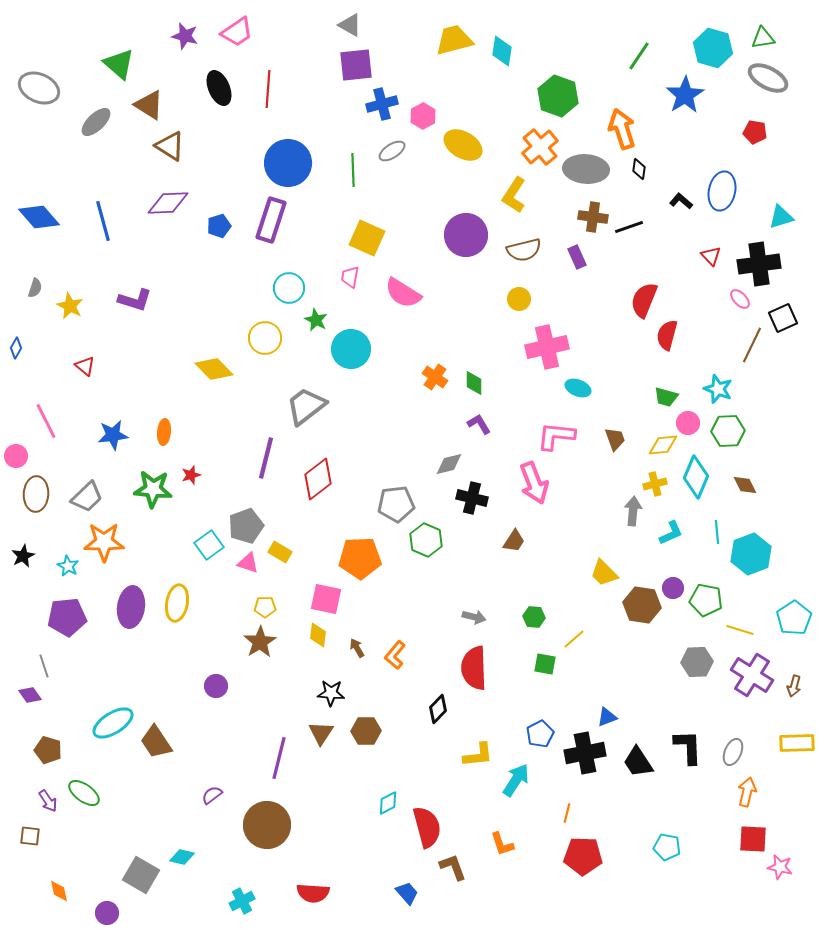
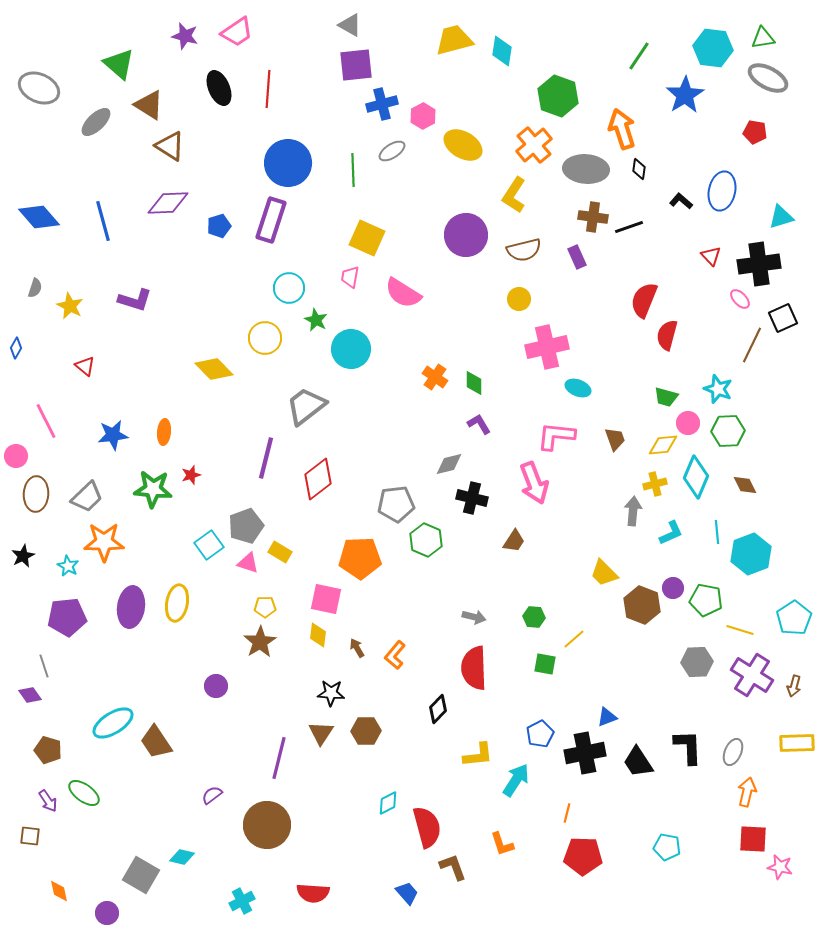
cyan hexagon at (713, 48): rotated 9 degrees counterclockwise
orange cross at (540, 147): moved 6 px left, 2 px up
brown hexagon at (642, 605): rotated 12 degrees clockwise
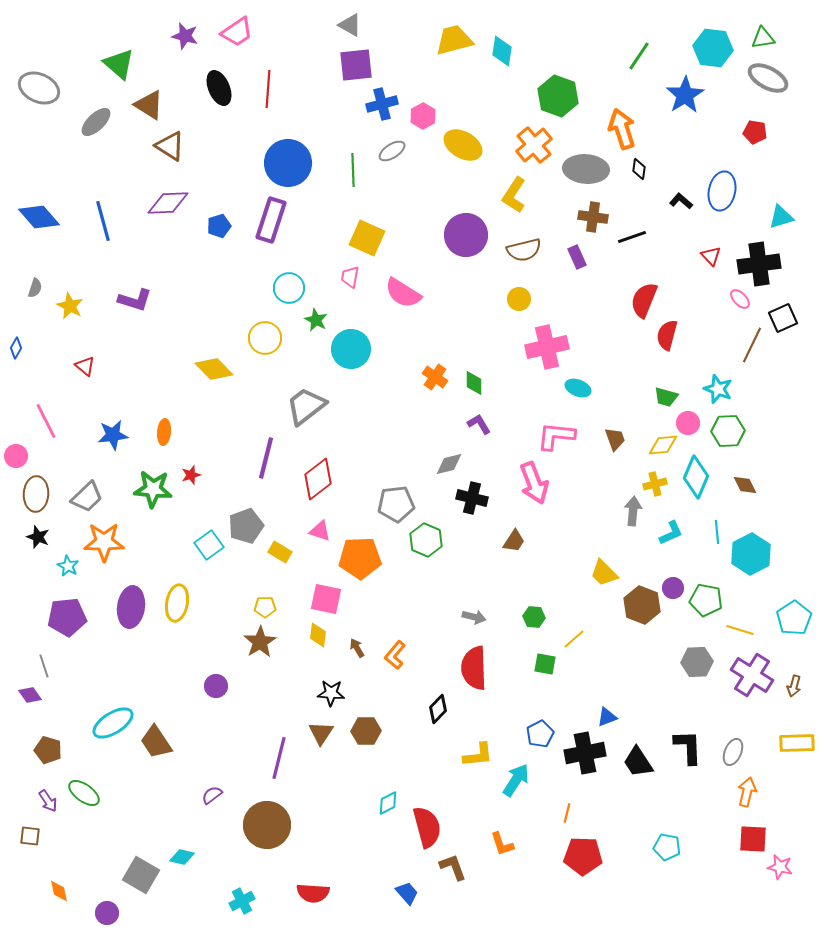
black line at (629, 227): moved 3 px right, 10 px down
cyan hexagon at (751, 554): rotated 6 degrees counterclockwise
black star at (23, 556): moved 15 px right, 19 px up; rotated 25 degrees counterclockwise
pink triangle at (248, 563): moved 72 px right, 32 px up
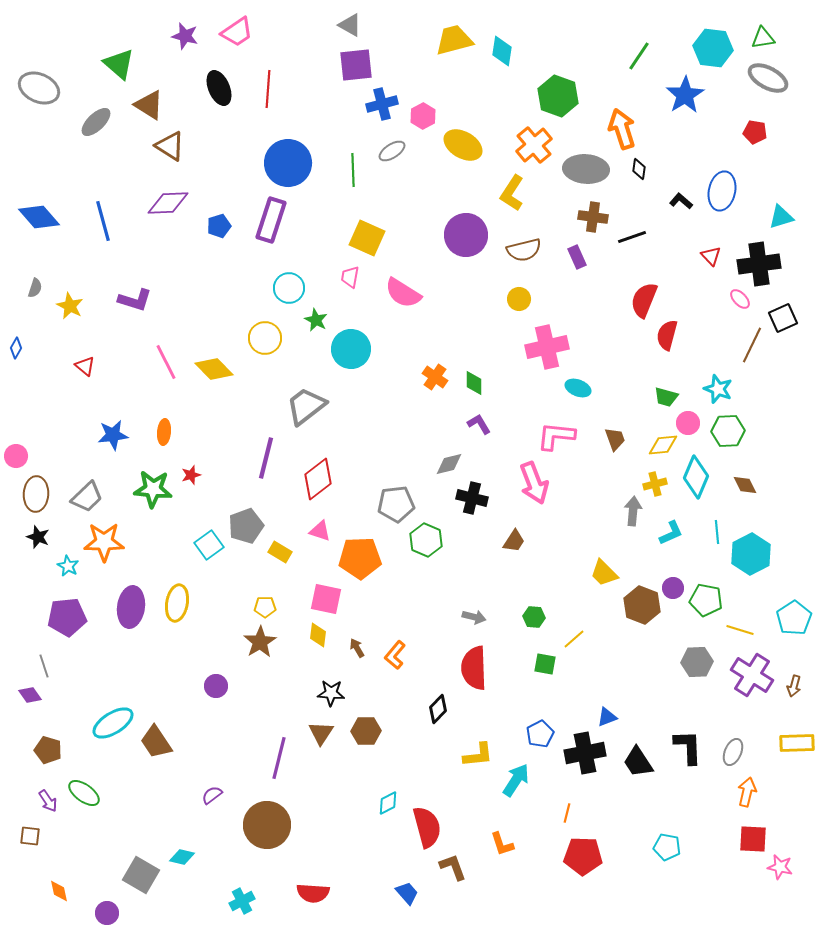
yellow L-shape at (514, 195): moved 2 px left, 2 px up
pink line at (46, 421): moved 120 px right, 59 px up
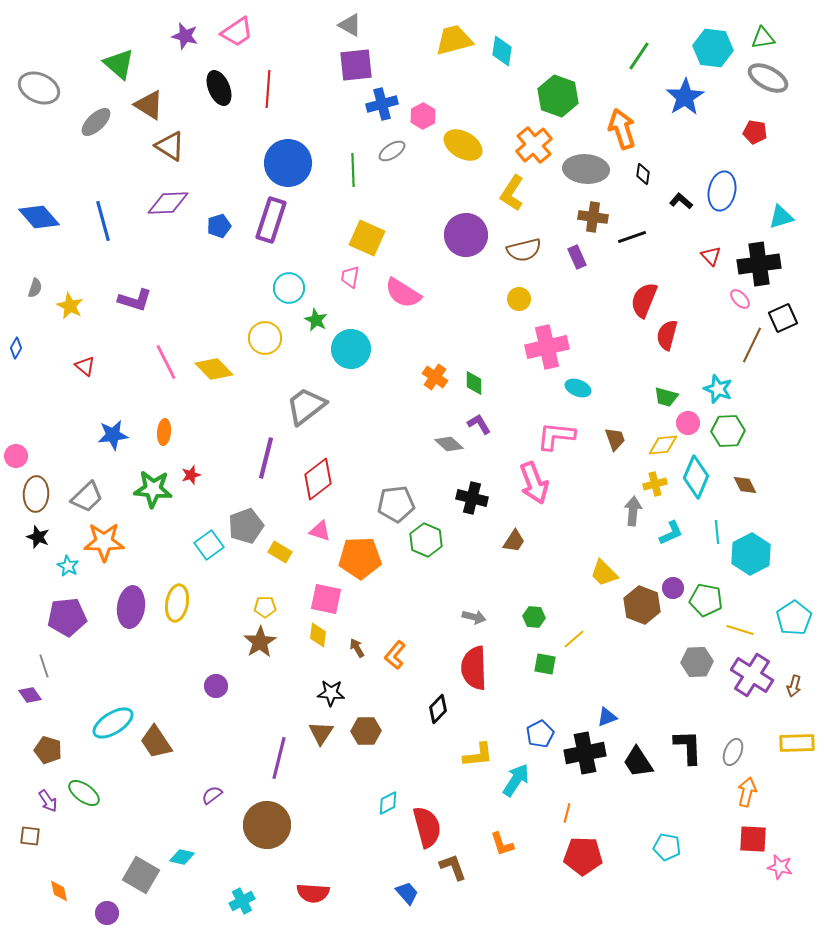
blue star at (685, 95): moved 2 px down
black diamond at (639, 169): moved 4 px right, 5 px down
gray diamond at (449, 464): moved 20 px up; rotated 56 degrees clockwise
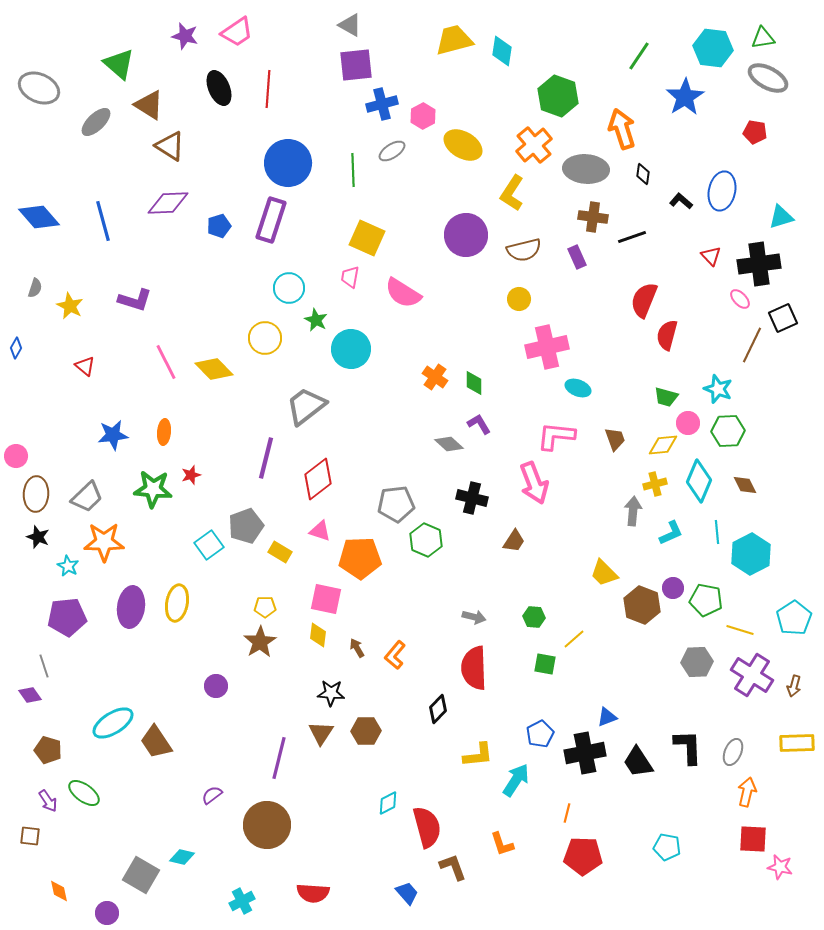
cyan diamond at (696, 477): moved 3 px right, 4 px down
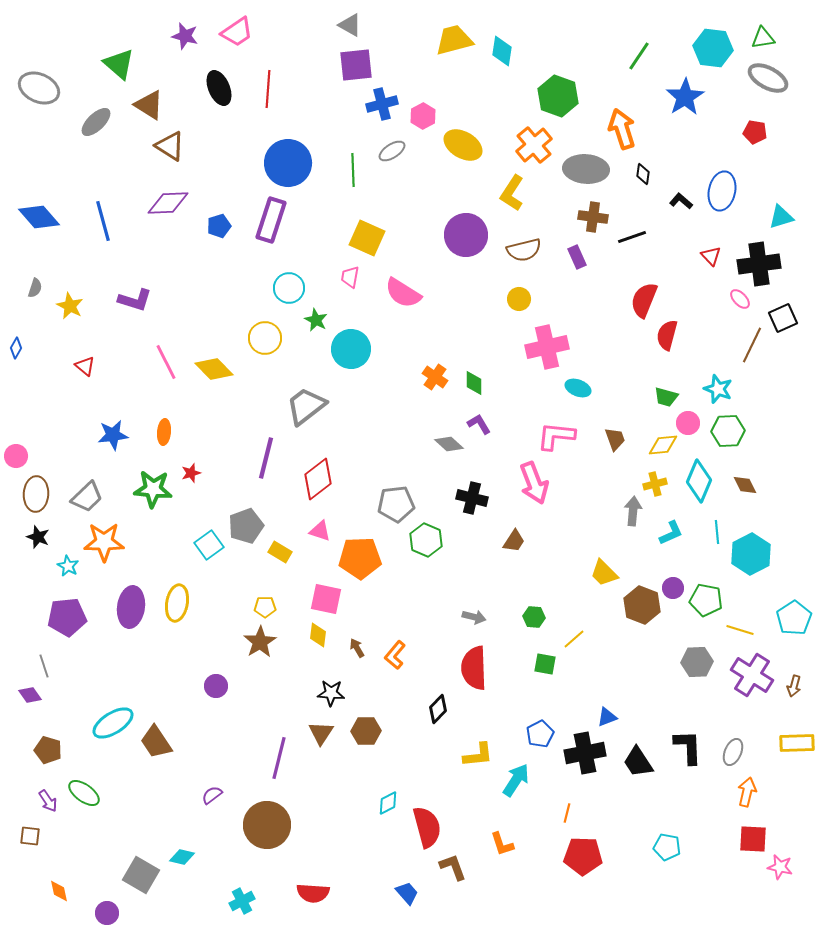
red star at (191, 475): moved 2 px up
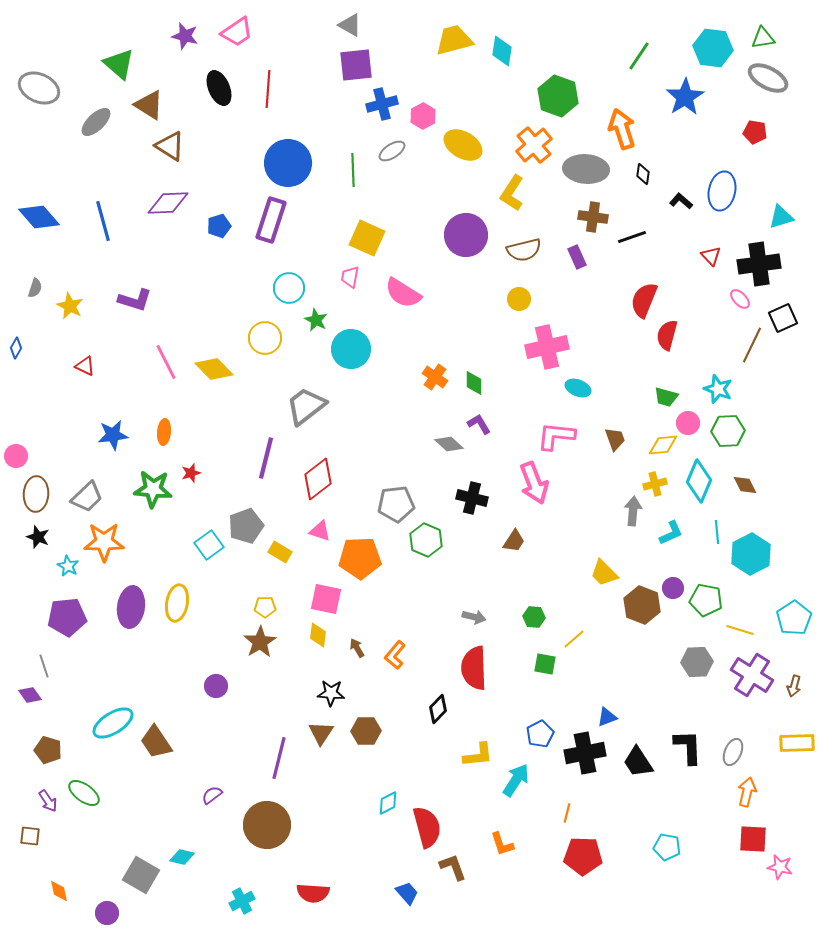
red triangle at (85, 366): rotated 15 degrees counterclockwise
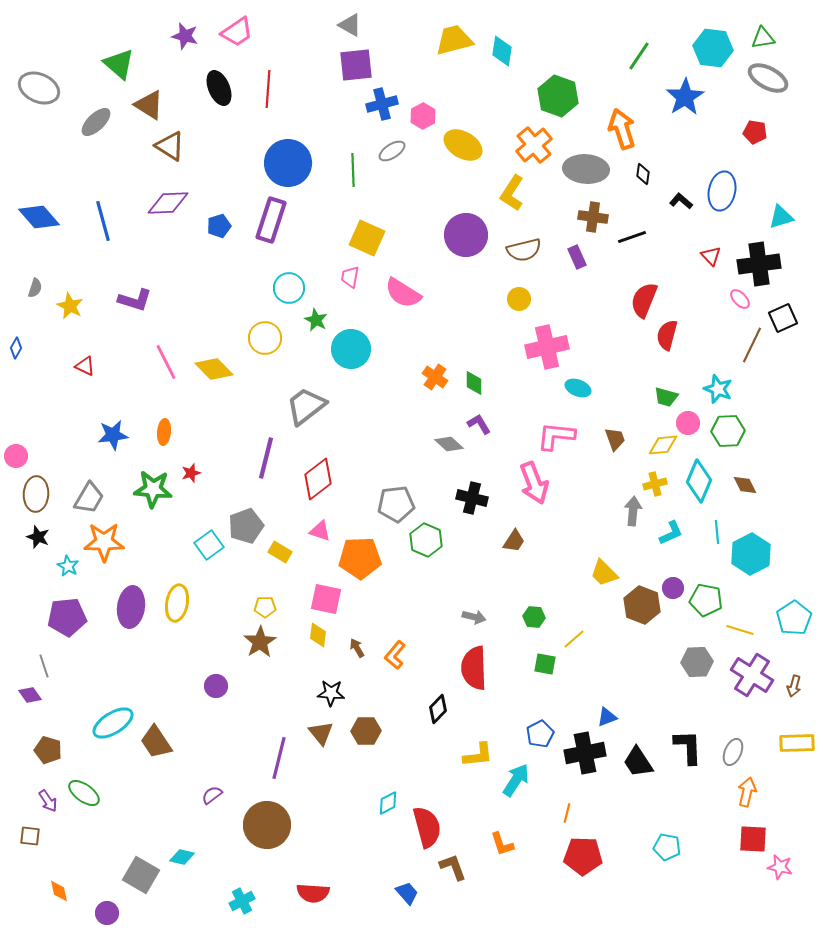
gray trapezoid at (87, 497): moved 2 px right, 1 px down; rotated 16 degrees counterclockwise
brown triangle at (321, 733): rotated 12 degrees counterclockwise
